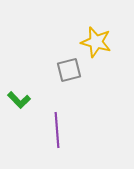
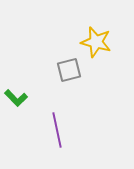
green L-shape: moved 3 px left, 2 px up
purple line: rotated 8 degrees counterclockwise
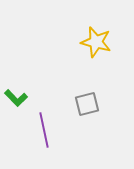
gray square: moved 18 px right, 34 px down
purple line: moved 13 px left
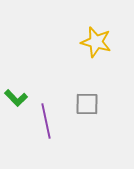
gray square: rotated 15 degrees clockwise
purple line: moved 2 px right, 9 px up
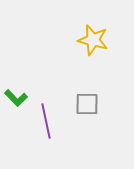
yellow star: moved 3 px left, 2 px up
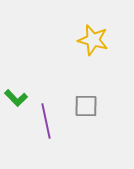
gray square: moved 1 px left, 2 px down
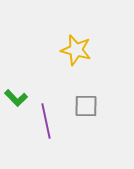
yellow star: moved 17 px left, 10 px down
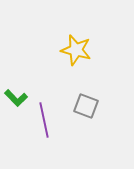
gray square: rotated 20 degrees clockwise
purple line: moved 2 px left, 1 px up
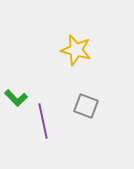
purple line: moved 1 px left, 1 px down
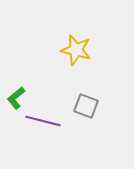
green L-shape: rotated 95 degrees clockwise
purple line: rotated 64 degrees counterclockwise
